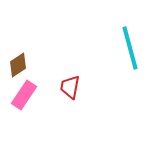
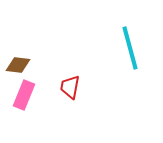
brown diamond: rotated 40 degrees clockwise
pink rectangle: rotated 12 degrees counterclockwise
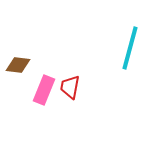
cyan line: rotated 30 degrees clockwise
pink rectangle: moved 20 px right, 5 px up
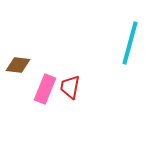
cyan line: moved 5 px up
pink rectangle: moved 1 px right, 1 px up
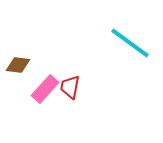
cyan line: rotated 69 degrees counterclockwise
pink rectangle: rotated 20 degrees clockwise
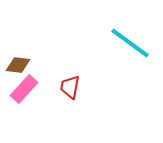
pink rectangle: moved 21 px left
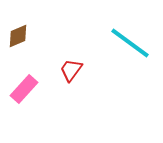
brown diamond: moved 29 px up; rotated 30 degrees counterclockwise
red trapezoid: moved 1 px right, 17 px up; rotated 25 degrees clockwise
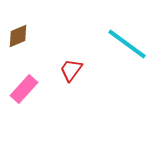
cyan line: moved 3 px left, 1 px down
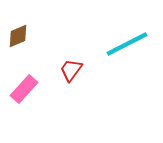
cyan line: rotated 63 degrees counterclockwise
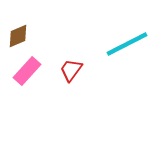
pink rectangle: moved 3 px right, 18 px up
